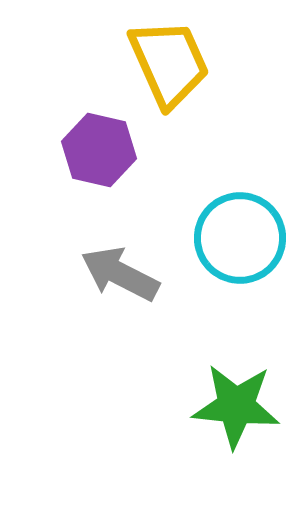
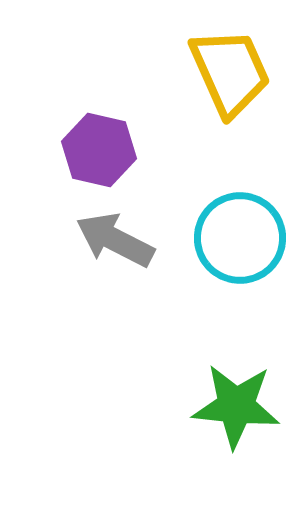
yellow trapezoid: moved 61 px right, 9 px down
gray arrow: moved 5 px left, 34 px up
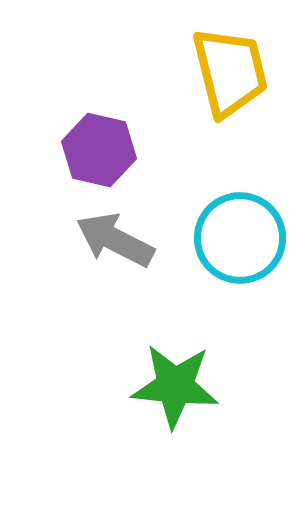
yellow trapezoid: rotated 10 degrees clockwise
green star: moved 61 px left, 20 px up
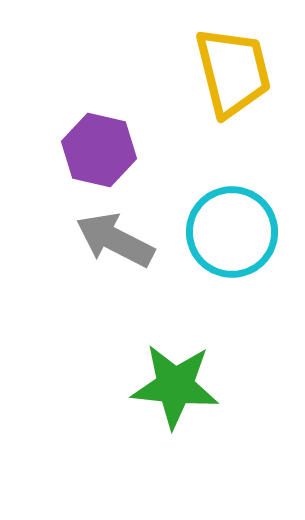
yellow trapezoid: moved 3 px right
cyan circle: moved 8 px left, 6 px up
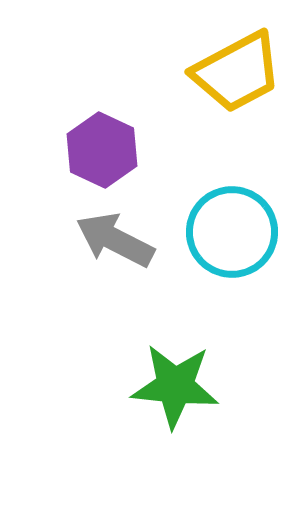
yellow trapezoid: moved 4 px right; rotated 76 degrees clockwise
purple hexagon: moved 3 px right; rotated 12 degrees clockwise
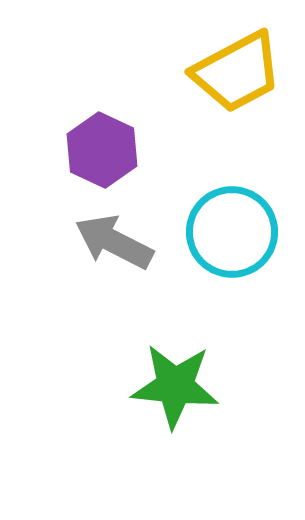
gray arrow: moved 1 px left, 2 px down
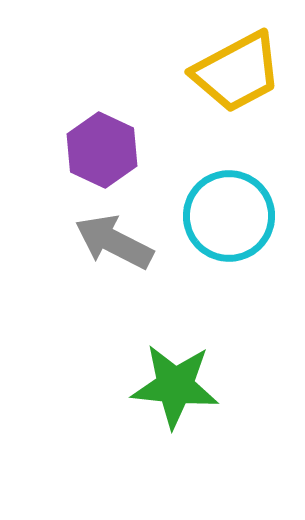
cyan circle: moved 3 px left, 16 px up
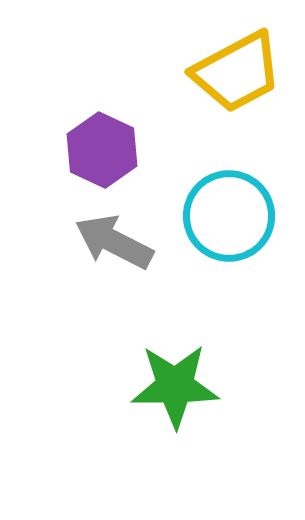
green star: rotated 6 degrees counterclockwise
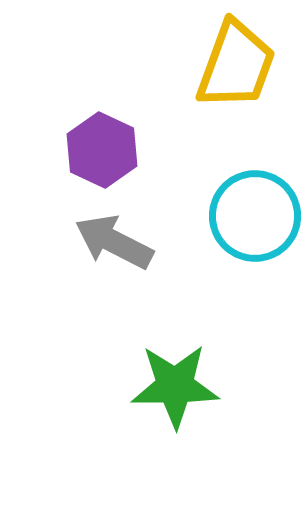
yellow trapezoid: moved 1 px left, 7 px up; rotated 42 degrees counterclockwise
cyan circle: moved 26 px right
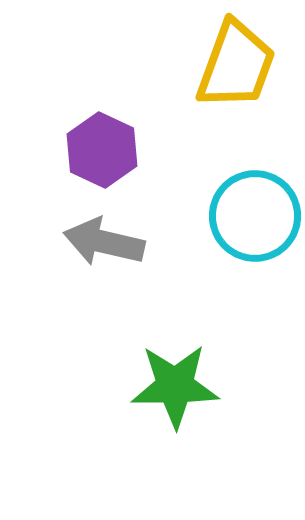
gray arrow: moved 10 px left; rotated 14 degrees counterclockwise
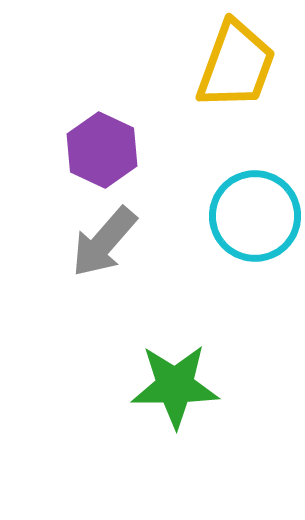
gray arrow: rotated 62 degrees counterclockwise
